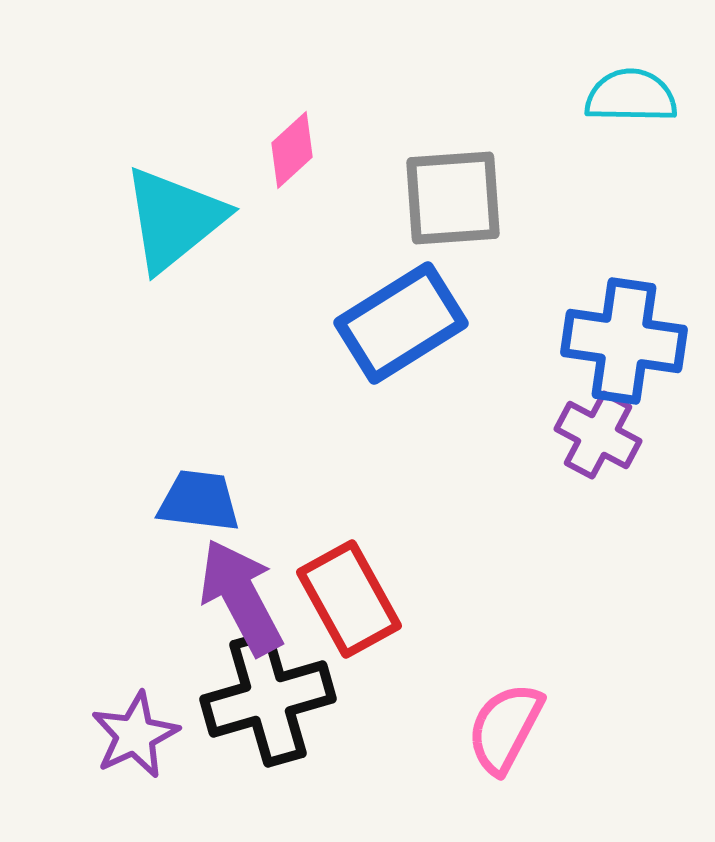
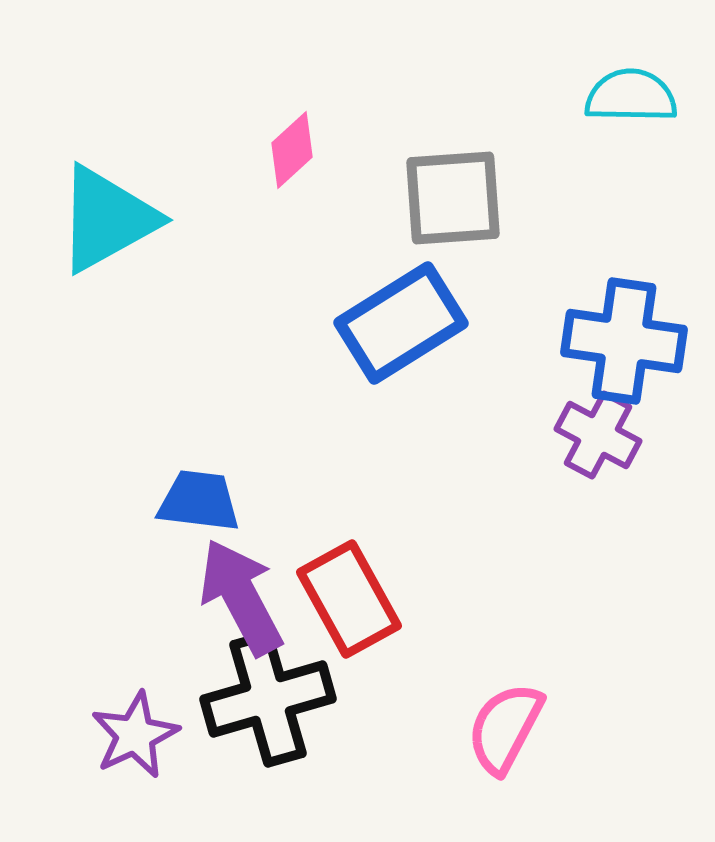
cyan triangle: moved 67 px left; rotated 10 degrees clockwise
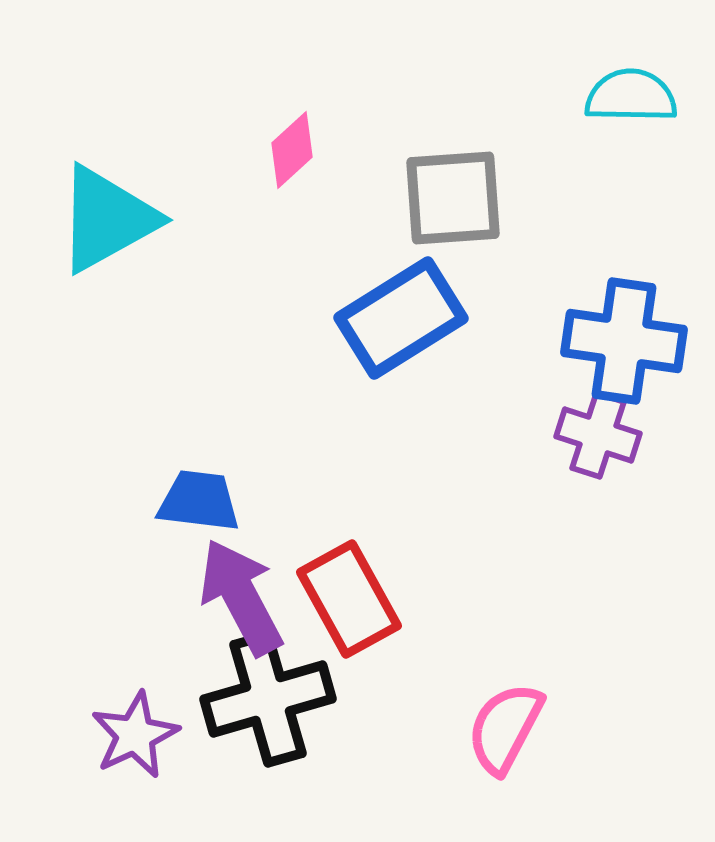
blue rectangle: moved 5 px up
purple cross: rotated 10 degrees counterclockwise
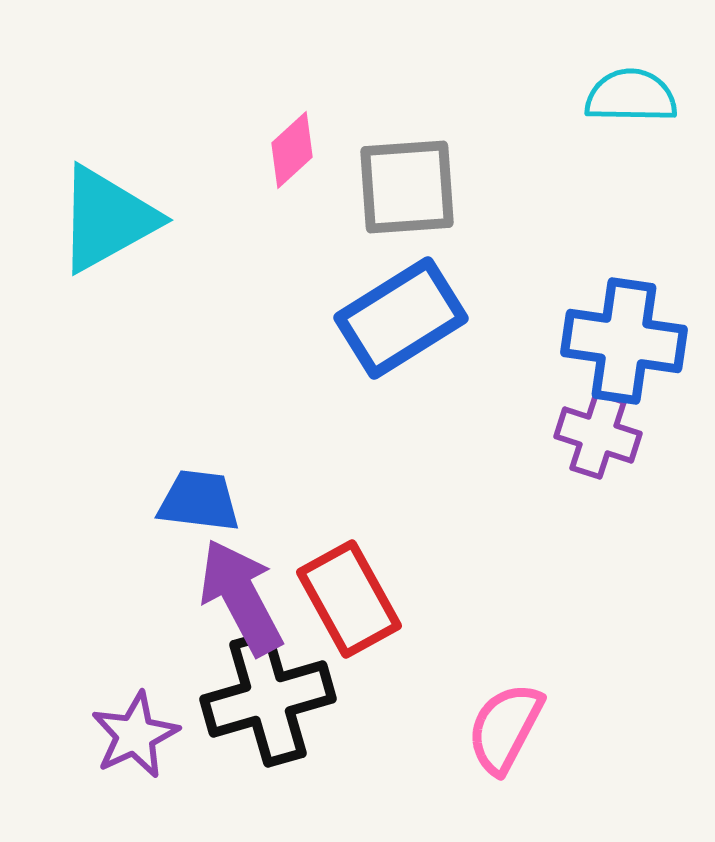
gray square: moved 46 px left, 11 px up
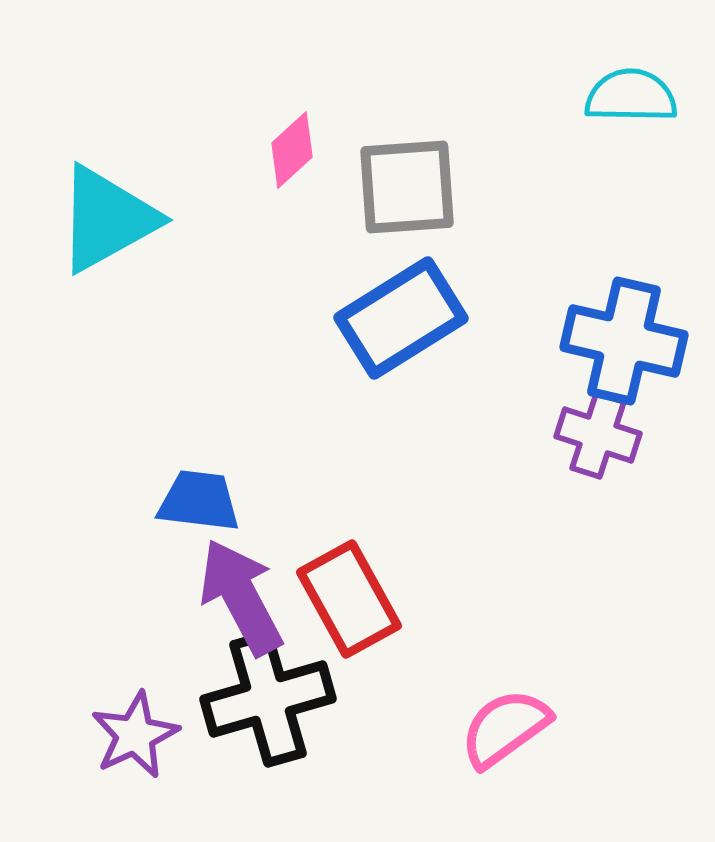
blue cross: rotated 5 degrees clockwise
pink semicircle: rotated 26 degrees clockwise
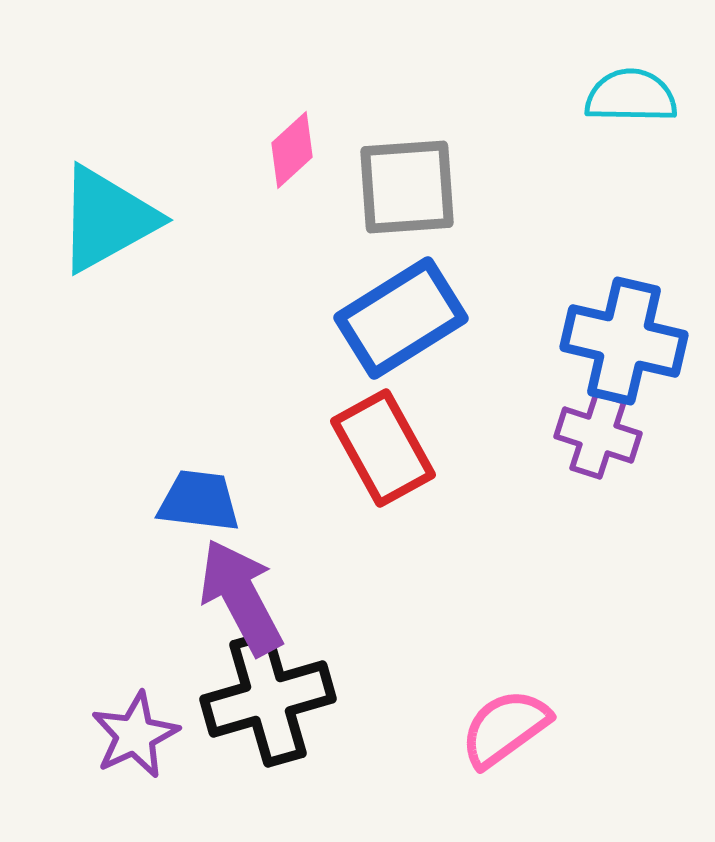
red rectangle: moved 34 px right, 151 px up
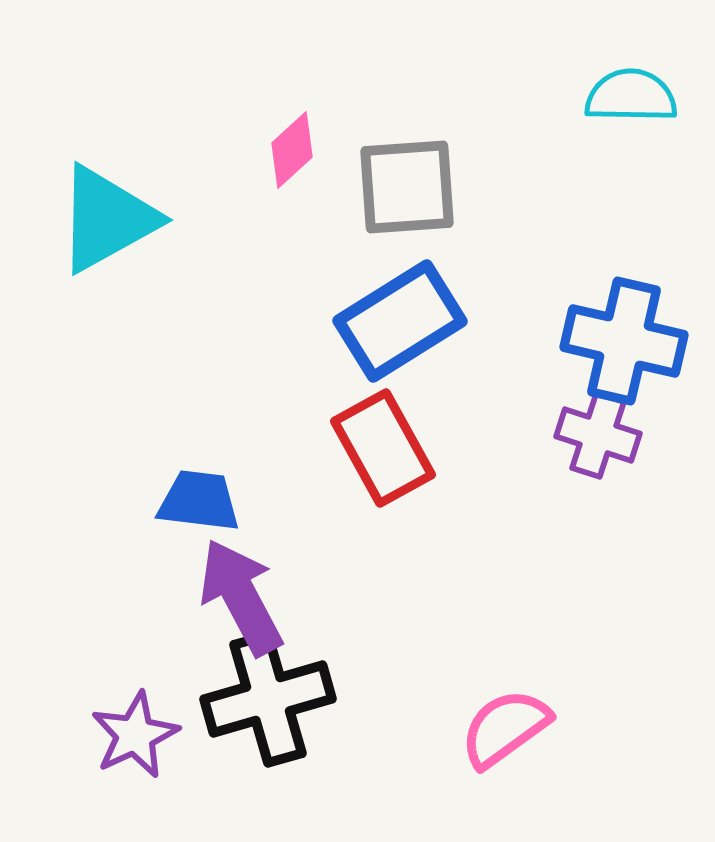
blue rectangle: moved 1 px left, 3 px down
